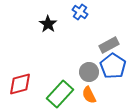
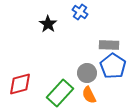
gray rectangle: rotated 30 degrees clockwise
gray circle: moved 2 px left, 1 px down
green rectangle: moved 1 px up
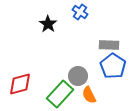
gray circle: moved 9 px left, 3 px down
green rectangle: moved 1 px down
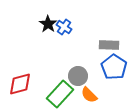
blue cross: moved 16 px left, 15 px down
blue pentagon: moved 1 px right, 1 px down
orange semicircle: rotated 18 degrees counterclockwise
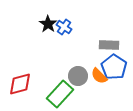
orange semicircle: moved 10 px right, 19 px up
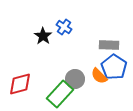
black star: moved 5 px left, 12 px down
gray circle: moved 3 px left, 3 px down
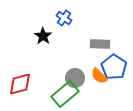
blue cross: moved 9 px up
gray rectangle: moved 9 px left, 1 px up
gray circle: moved 1 px up
green rectangle: moved 5 px right; rotated 8 degrees clockwise
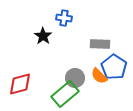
blue cross: rotated 28 degrees counterclockwise
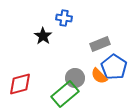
gray rectangle: rotated 24 degrees counterclockwise
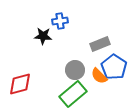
blue cross: moved 4 px left, 3 px down; rotated 14 degrees counterclockwise
black star: rotated 30 degrees counterclockwise
gray circle: moved 8 px up
green rectangle: moved 8 px right
